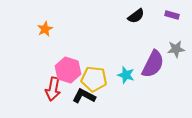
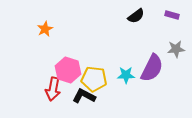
purple semicircle: moved 1 px left, 4 px down
cyan star: rotated 18 degrees counterclockwise
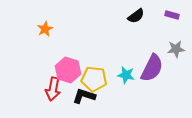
cyan star: rotated 12 degrees clockwise
black L-shape: rotated 10 degrees counterclockwise
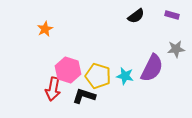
cyan star: moved 1 px left, 1 px down
yellow pentagon: moved 4 px right, 3 px up; rotated 10 degrees clockwise
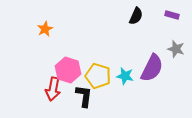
black semicircle: rotated 30 degrees counterclockwise
gray star: rotated 24 degrees clockwise
black L-shape: rotated 80 degrees clockwise
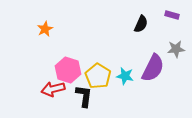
black semicircle: moved 5 px right, 8 px down
gray star: rotated 24 degrees counterclockwise
purple semicircle: moved 1 px right
yellow pentagon: rotated 15 degrees clockwise
red arrow: rotated 65 degrees clockwise
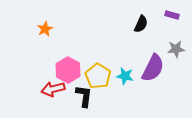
pink hexagon: rotated 10 degrees clockwise
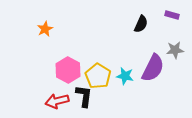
gray star: moved 1 px left, 1 px down
red arrow: moved 4 px right, 12 px down
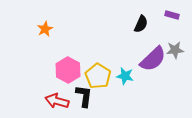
purple semicircle: moved 9 px up; rotated 20 degrees clockwise
red arrow: rotated 30 degrees clockwise
